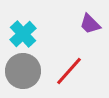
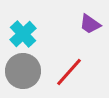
purple trapezoid: rotated 10 degrees counterclockwise
red line: moved 1 px down
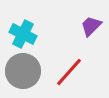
purple trapezoid: moved 1 px right, 2 px down; rotated 100 degrees clockwise
cyan cross: rotated 20 degrees counterclockwise
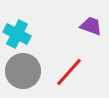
purple trapezoid: rotated 65 degrees clockwise
cyan cross: moved 6 px left
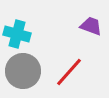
cyan cross: rotated 12 degrees counterclockwise
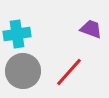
purple trapezoid: moved 3 px down
cyan cross: rotated 24 degrees counterclockwise
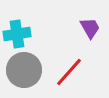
purple trapezoid: moved 1 px left, 1 px up; rotated 40 degrees clockwise
gray circle: moved 1 px right, 1 px up
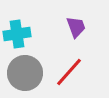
purple trapezoid: moved 14 px left, 1 px up; rotated 10 degrees clockwise
gray circle: moved 1 px right, 3 px down
